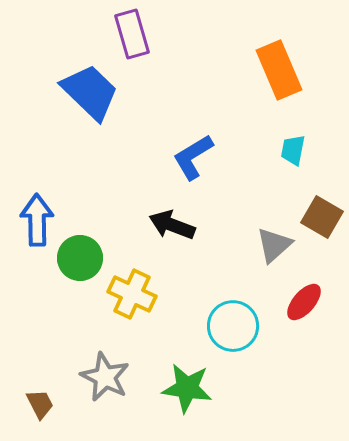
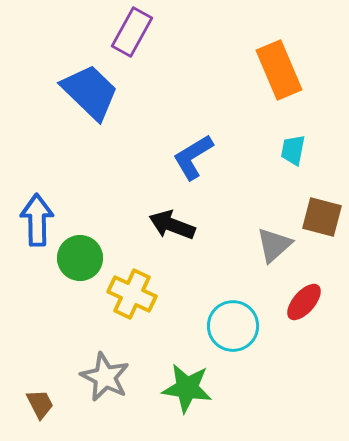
purple rectangle: moved 2 px up; rotated 45 degrees clockwise
brown square: rotated 15 degrees counterclockwise
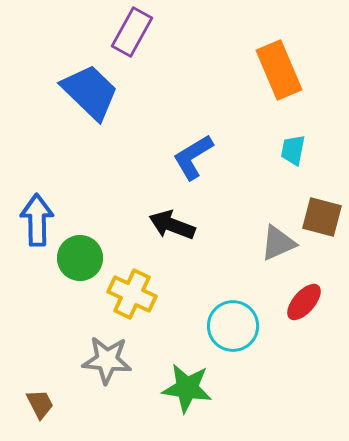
gray triangle: moved 4 px right, 2 px up; rotated 18 degrees clockwise
gray star: moved 2 px right, 17 px up; rotated 21 degrees counterclockwise
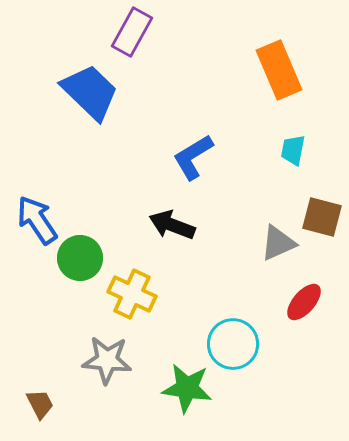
blue arrow: rotated 33 degrees counterclockwise
cyan circle: moved 18 px down
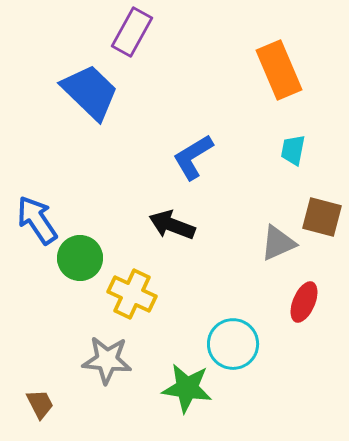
red ellipse: rotated 18 degrees counterclockwise
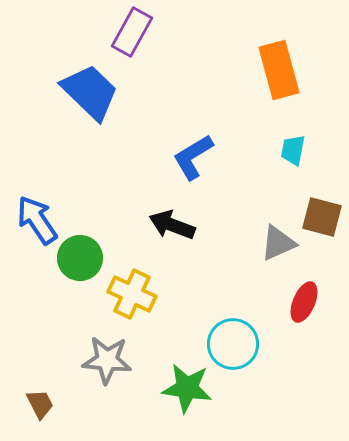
orange rectangle: rotated 8 degrees clockwise
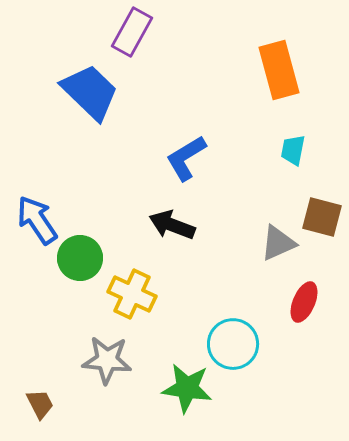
blue L-shape: moved 7 px left, 1 px down
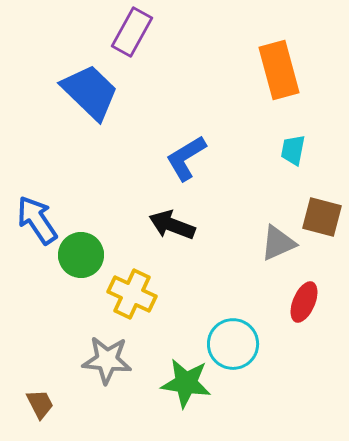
green circle: moved 1 px right, 3 px up
green star: moved 1 px left, 5 px up
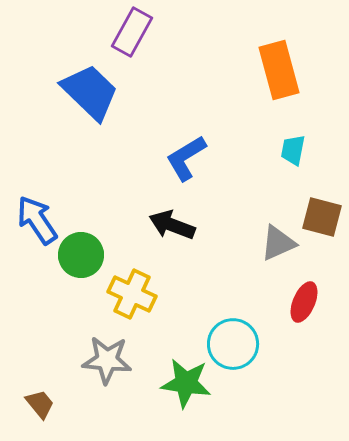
brown trapezoid: rotated 12 degrees counterclockwise
